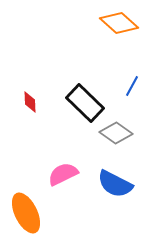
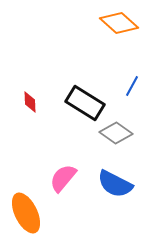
black rectangle: rotated 12 degrees counterclockwise
pink semicircle: moved 4 px down; rotated 24 degrees counterclockwise
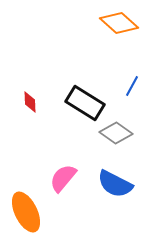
orange ellipse: moved 1 px up
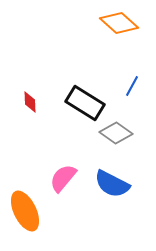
blue semicircle: moved 3 px left
orange ellipse: moved 1 px left, 1 px up
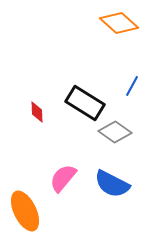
red diamond: moved 7 px right, 10 px down
gray diamond: moved 1 px left, 1 px up
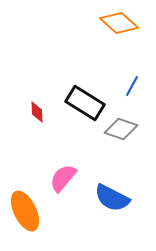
gray diamond: moved 6 px right, 3 px up; rotated 16 degrees counterclockwise
blue semicircle: moved 14 px down
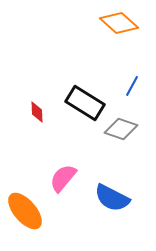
orange ellipse: rotated 15 degrees counterclockwise
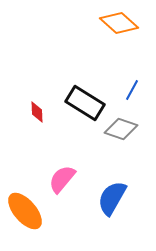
blue line: moved 4 px down
pink semicircle: moved 1 px left, 1 px down
blue semicircle: rotated 93 degrees clockwise
